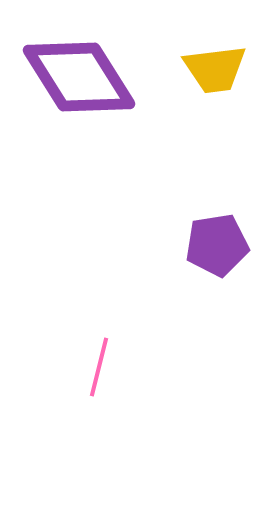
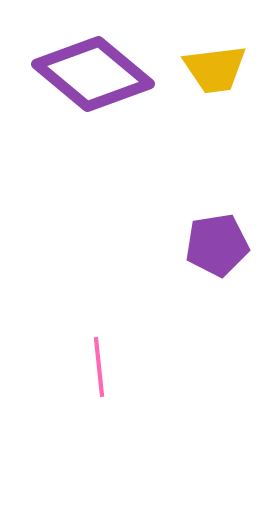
purple diamond: moved 14 px right, 3 px up; rotated 18 degrees counterclockwise
pink line: rotated 20 degrees counterclockwise
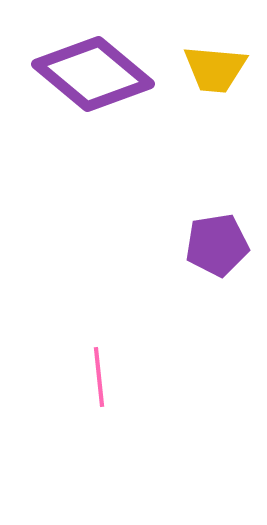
yellow trapezoid: rotated 12 degrees clockwise
pink line: moved 10 px down
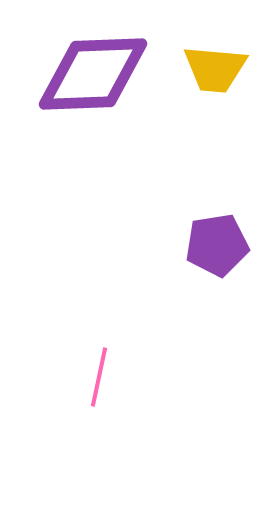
purple diamond: rotated 42 degrees counterclockwise
pink line: rotated 18 degrees clockwise
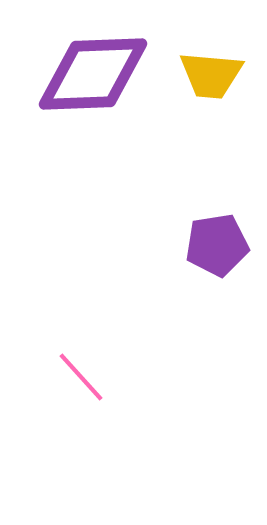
yellow trapezoid: moved 4 px left, 6 px down
pink line: moved 18 px left; rotated 54 degrees counterclockwise
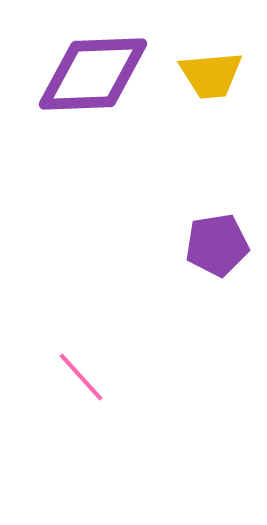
yellow trapezoid: rotated 10 degrees counterclockwise
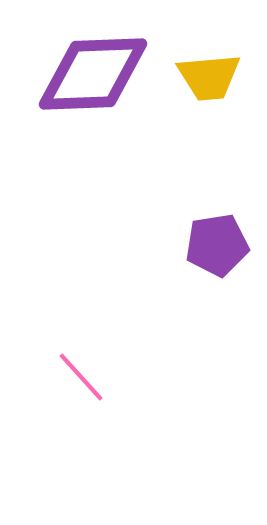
yellow trapezoid: moved 2 px left, 2 px down
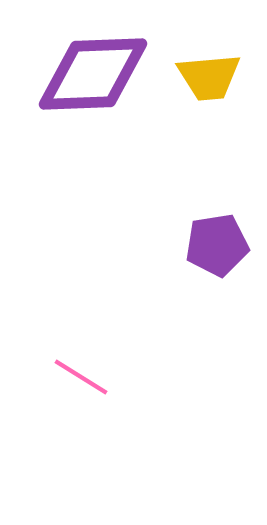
pink line: rotated 16 degrees counterclockwise
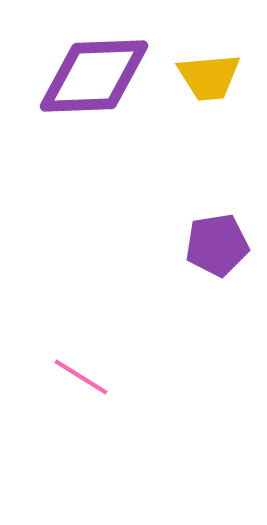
purple diamond: moved 1 px right, 2 px down
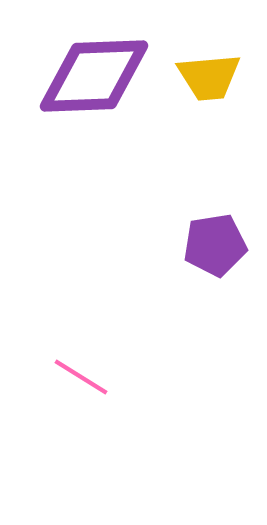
purple pentagon: moved 2 px left
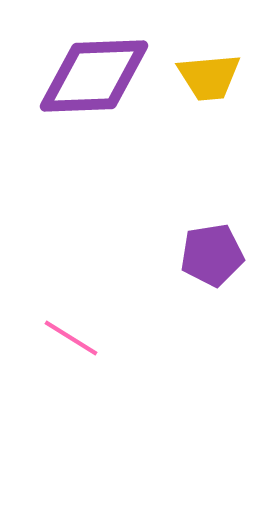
purple pentagon: moved 3 px left, 10 px down
pink line: moved 10 px left, 39 px up
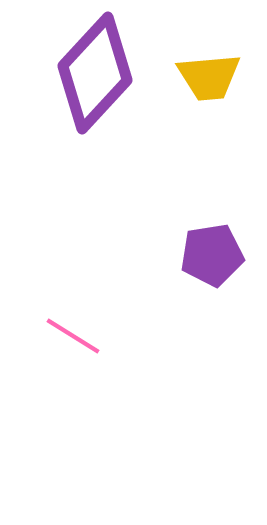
purple diamond: moved 1 px right, 3 px up; rotated 45 degrees counterclockwise
pink line: moved 2 px right, 2 px up
